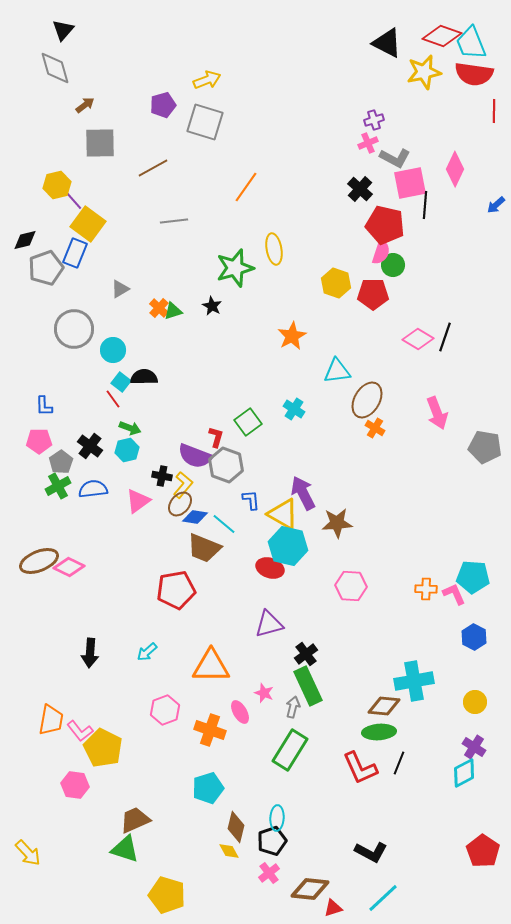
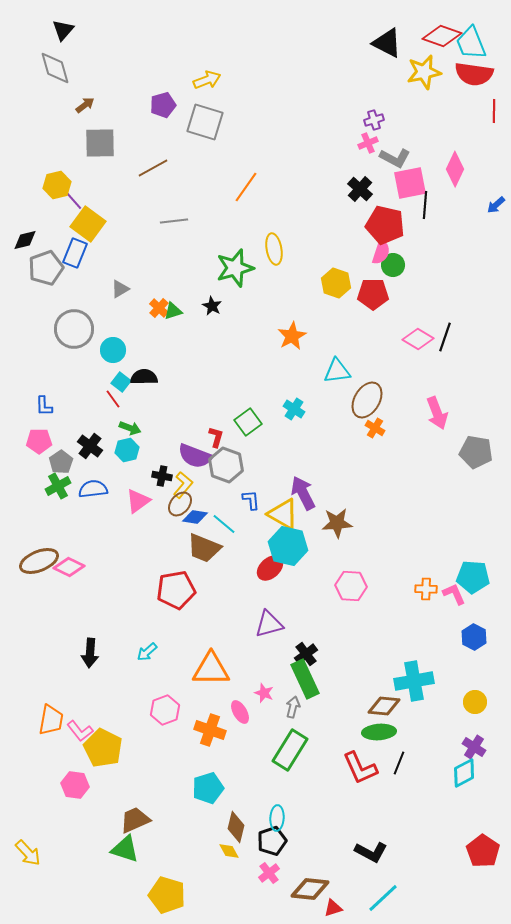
gray pentagon at (485, 447): moved 9 px left, 5 px down
red ellipse at (270, 568): rotated 60 degrees counterclockwise
orange triangle at (211, 666): moved 3 px down
green rectangle at (308, 686): moved 3 px left, 7 px up
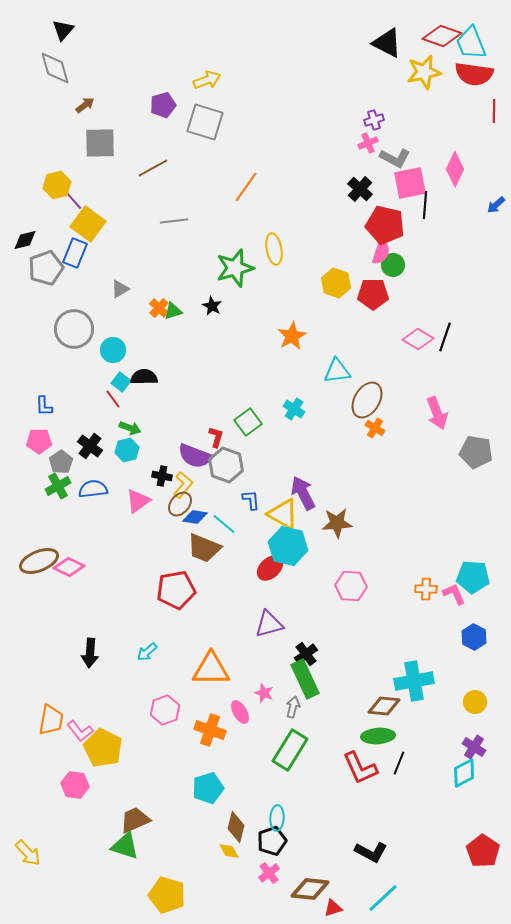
green ellipse at (379, 732): moved 1 px left, 4 px down
green triangle at (125, 849): moved 3 px up
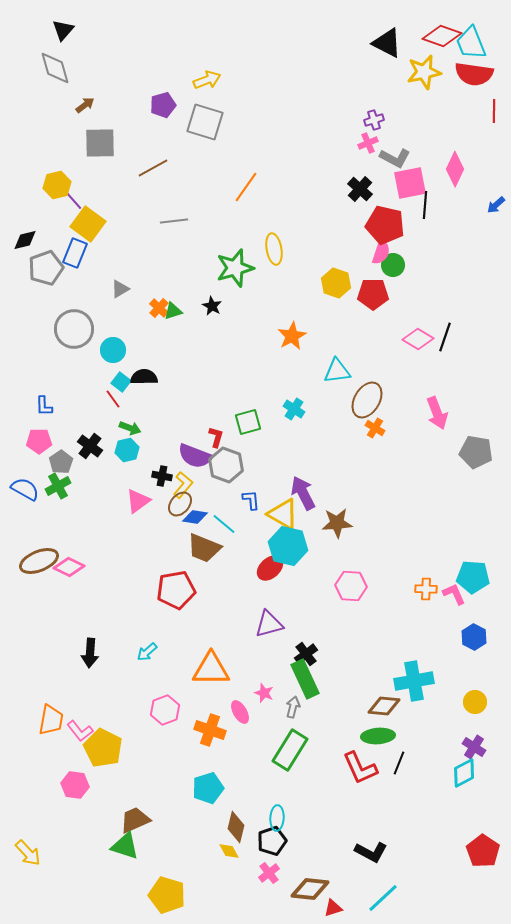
green square at (248, 422): rotated 20 degrees clockwise
blue semicircle at (93, 489): moved 68 px left; rotated 36 degrees clockwise
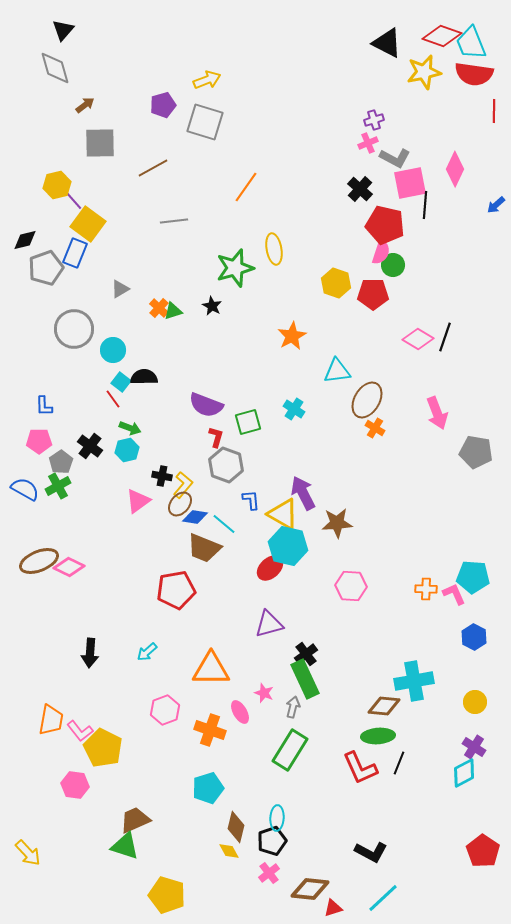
purple semicircle at (195, 456): moved 11 px right, 51 px up
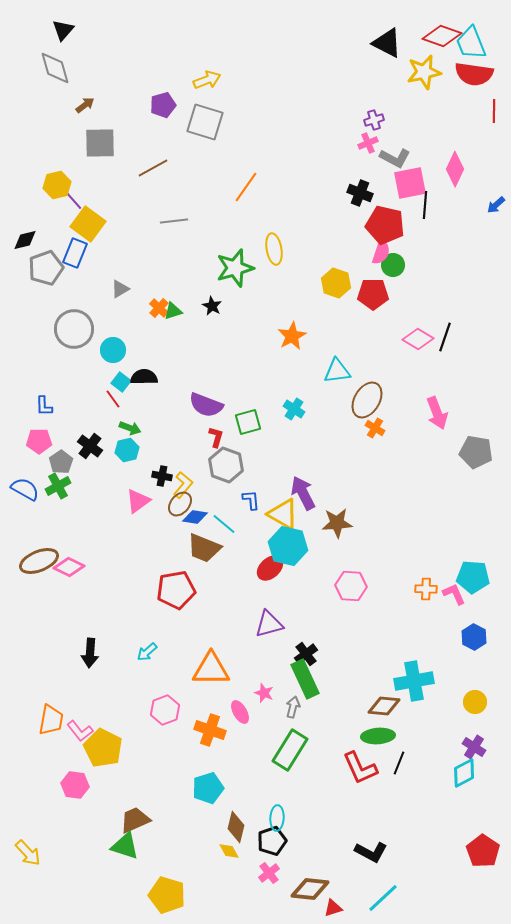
black cross at (360, 189): moved 4 px down; rotated 20 degrees counterclockwise
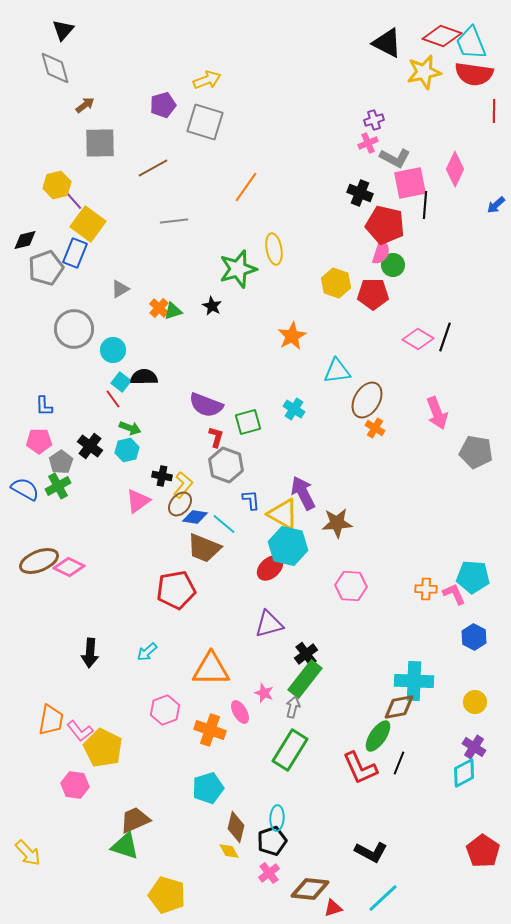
green star at (235, 268): moved 3 px right, 1 px down
green rectangle at (305, 679): rotated 63 degrees clockwise
cyan cross at (414, 681): rotated 12 degrees clockwise
brown diamond at (384, 706): moved 15 px right, 1 px down; rotated 16 degrees counterclockwise
green ellipse at (378, 736): rotated 52 degrees counterclockwise
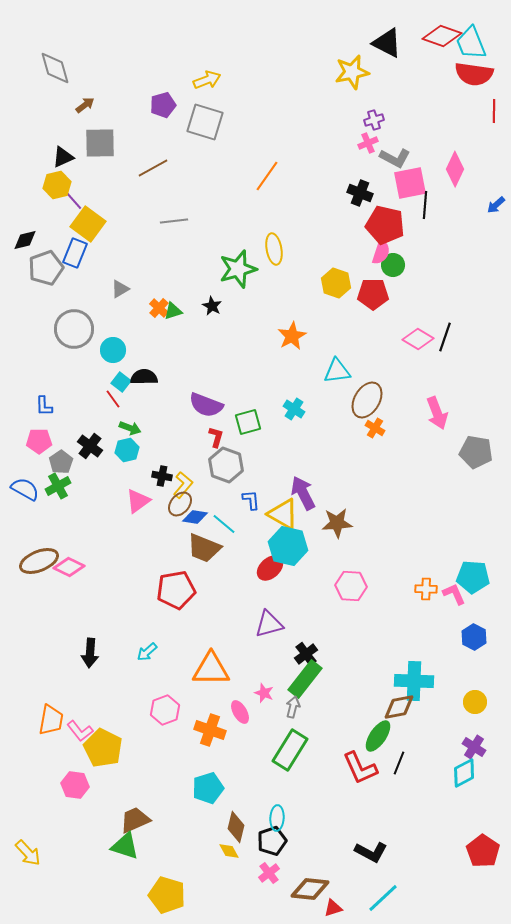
black triangle at (63, 30): moved 127 px down; rotated 25 degrees clockwise
yellow star at (424, 72): moved 72 px left
orange line at (246, 187): moved 21 px right, 11 px up
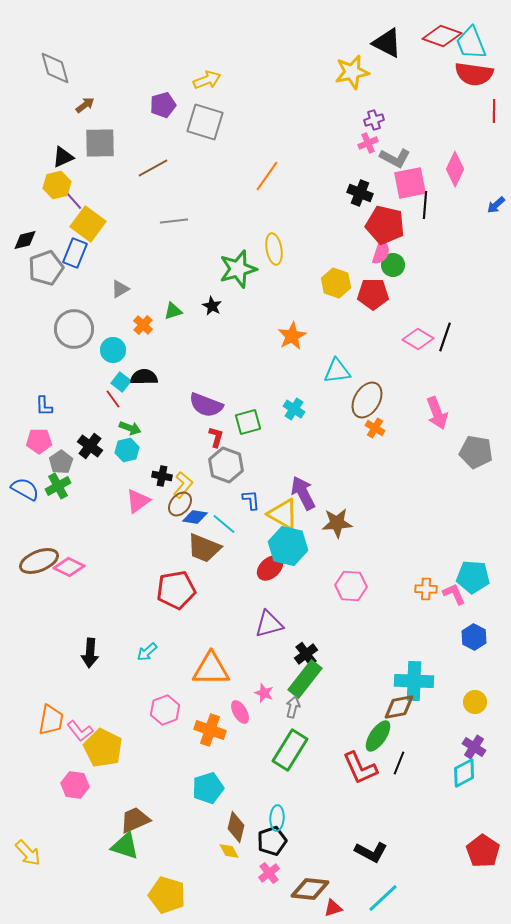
orange cross at (159, 308): moved 16 px left, 17 px down
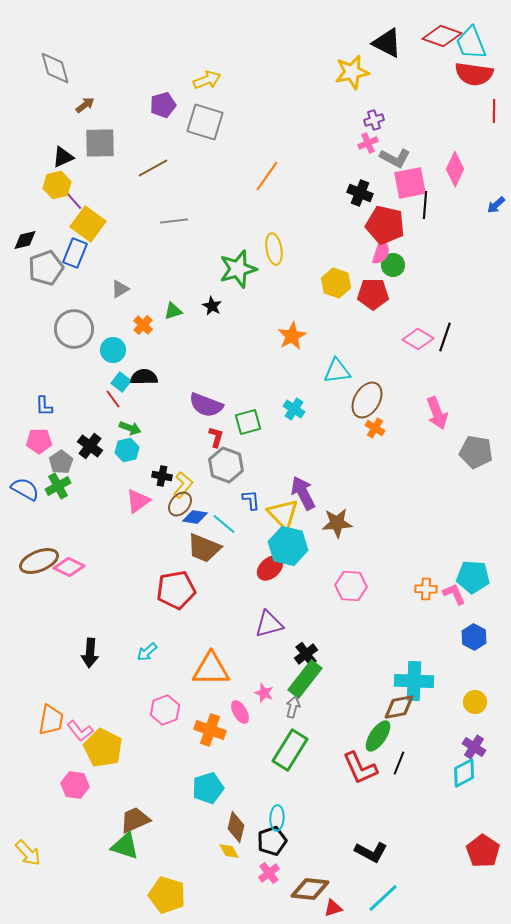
yellow triangle at (283, 514): rotated 16 degrees clockwise
